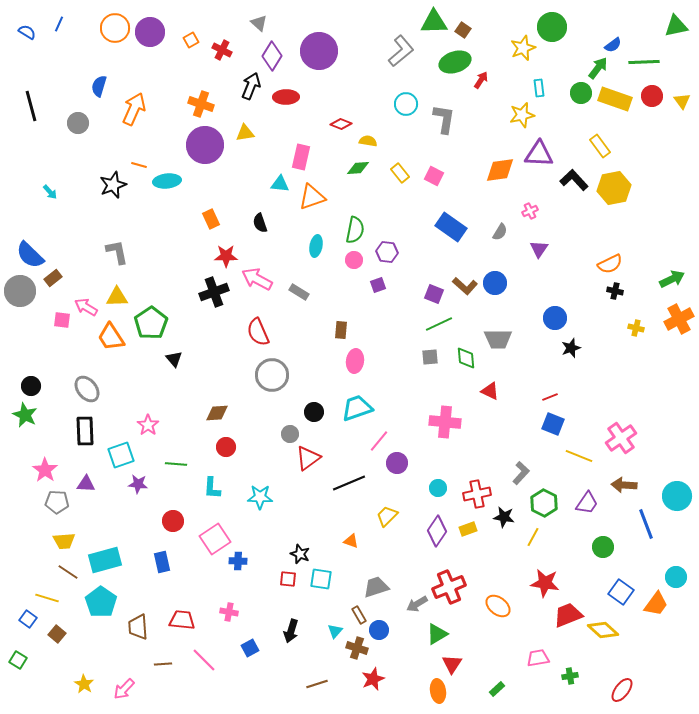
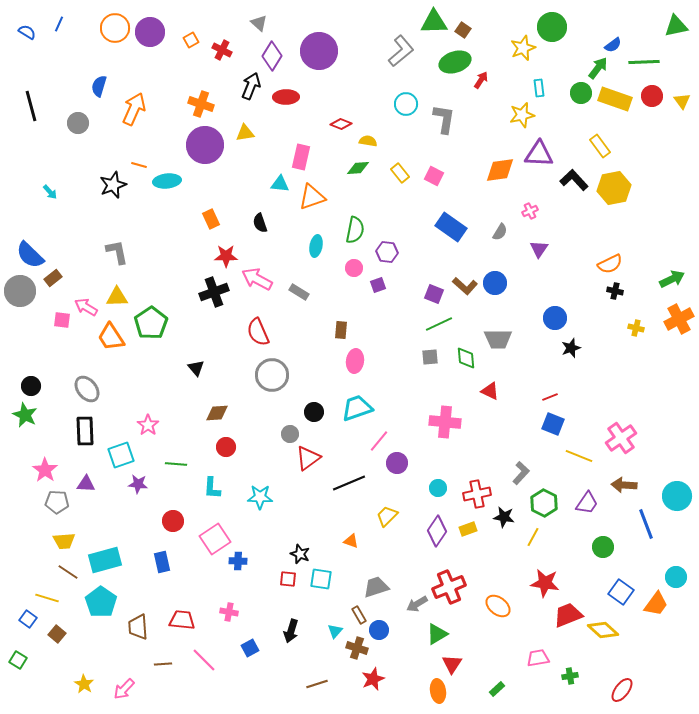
pink circle at (354, 260): moved 8 px down
black triangle at (174, 359): moved 22 px right, 9 px down
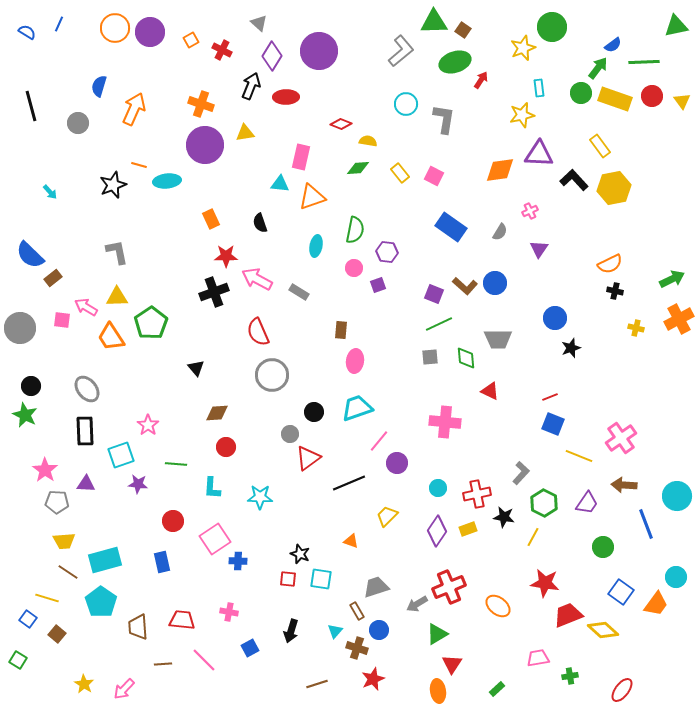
gray circle at (20, 291): moved 37 px down
brown rectangle at (359, 615): moved 2 px left, 4 px up
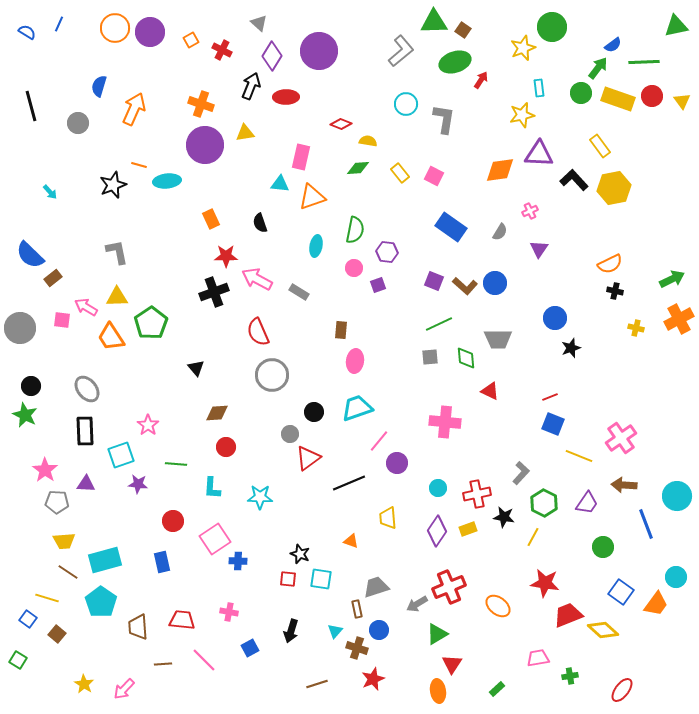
yellow rectangle at (615, 99): moved 3 px right
purple square at (434, 294): moved 13 px up
yellow trapezoid at (387, 516): moved 1 px right, 2 px down; rotated 50 degrees counterclockwise
brown rectangle at (357, 611): moved 2 px up; rotated 18 degrees clockwise
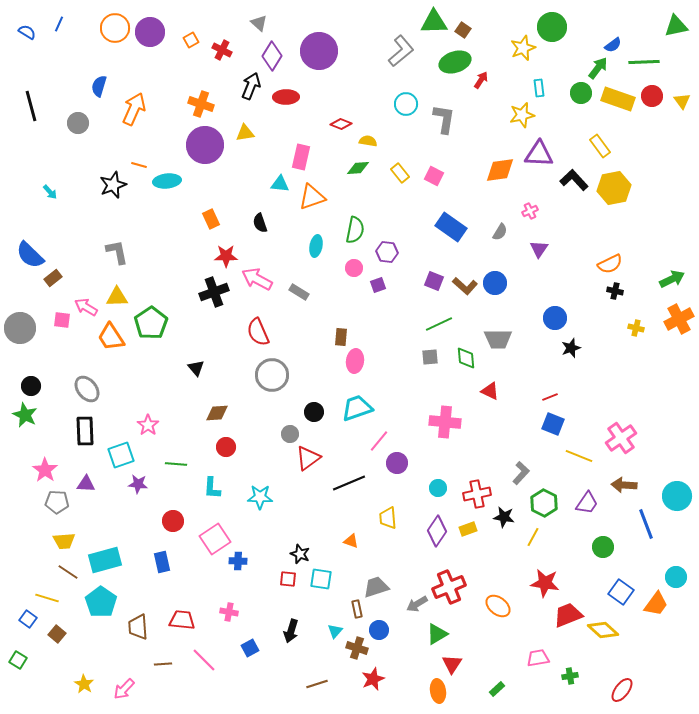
brown rectangle at (341, 330): moved 7 px down
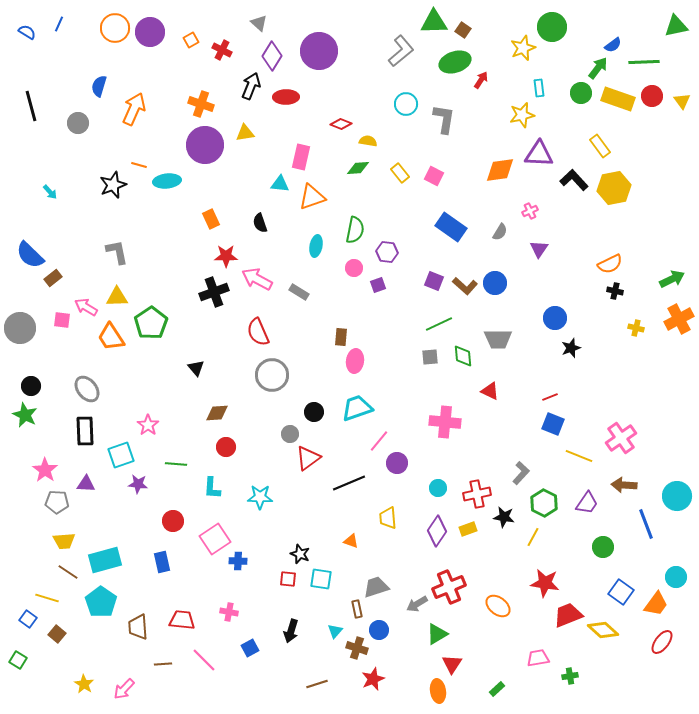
green diamond at (466, 358): moved 3 px left, 2 px up
red ellipse at (622, 690): moved 40 px right, 48 px up
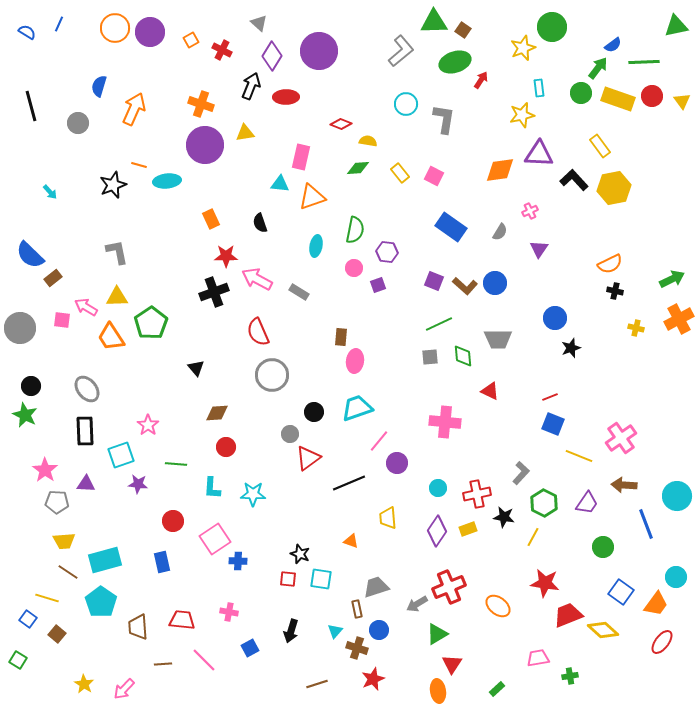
cyan star at (260, 497): moved 7 px left, 3 px up
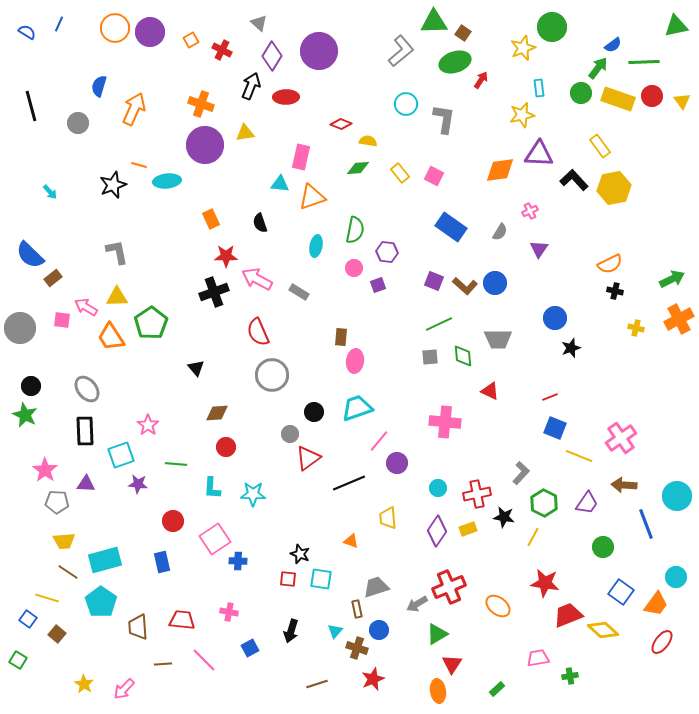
brown square at (463, 30): moved 3 px down
blue square at (553, 424): moved 2 px right, 4 px down
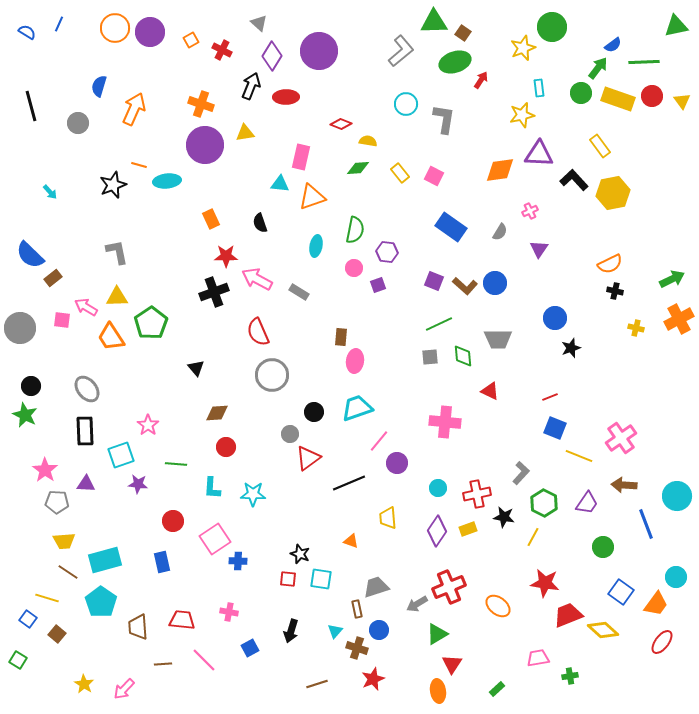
yellow hexagon at (614, 188): moved 1 px left, 5 px down
